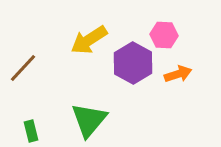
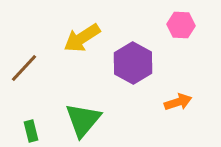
pink hexagon: moved 17 px right, 10 px up
yellow arrow: moved 7 px left, 2 px up
brown line: moved 1 px right
orange arrow: moved 28 px down
green triangle: moved 6 px left
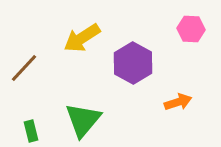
pink hexagon: moved 10 px right, 4 px down
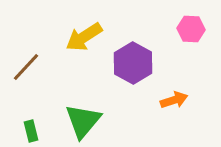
yellow arrow: moved 2 px right, 1 px up
brown line: moved 2 px right, 1 px up
orange arrow: moved 4 px left, 2 px up
green triangle: moved 1 px down
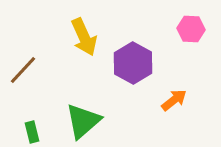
yellow arrow: rotated 81 degrees counterclockwise
brown line: moved 3 px left, 3 px down
orange arrow: rotated 20 degrees counterclockwise
green triangle: rotated 9 degrees clockwise
green rectangle: moved 1 px right, 1 px down
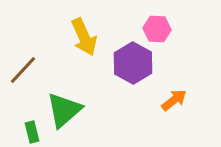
pink hexagon: moved 34 px left
green triangle: moved 19 px left, 11 px up
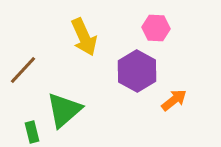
pink hexagon: moved 1 px left, 1 px up
purple hexagon: moved 4 px right, 8 px down
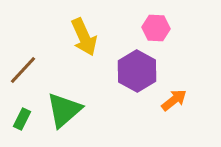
green rectangle: moved 10 px left, 13 px up; rotated 40 degrees clockwise
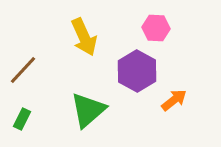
green triangle: moved 24 px right
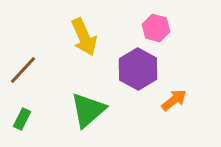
pink hexagon: rotated 12 degrees clockwise
purple hexagon: moved 1 px right, 2 px up
